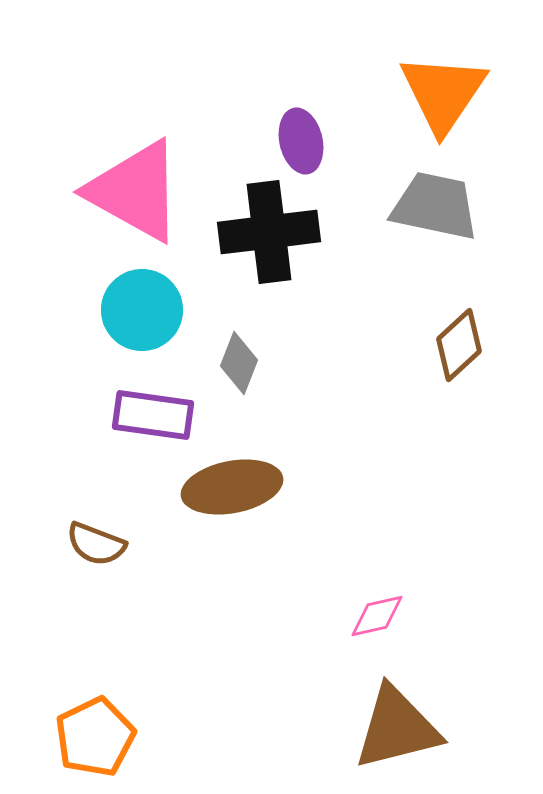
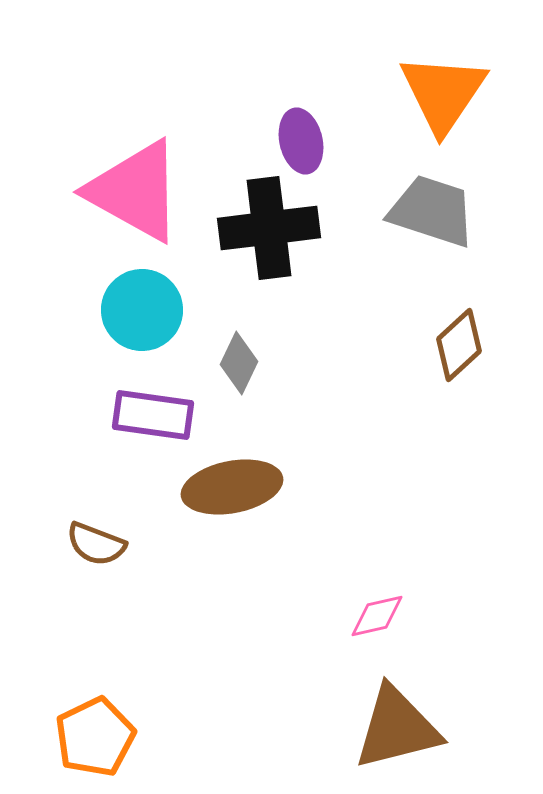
gray trapezoid: moved 3 px left, 5 px down; rotated 6 degrees clockwise
black cross: moved 4 px up
gray diamond: rotated 4 degrees clockwise
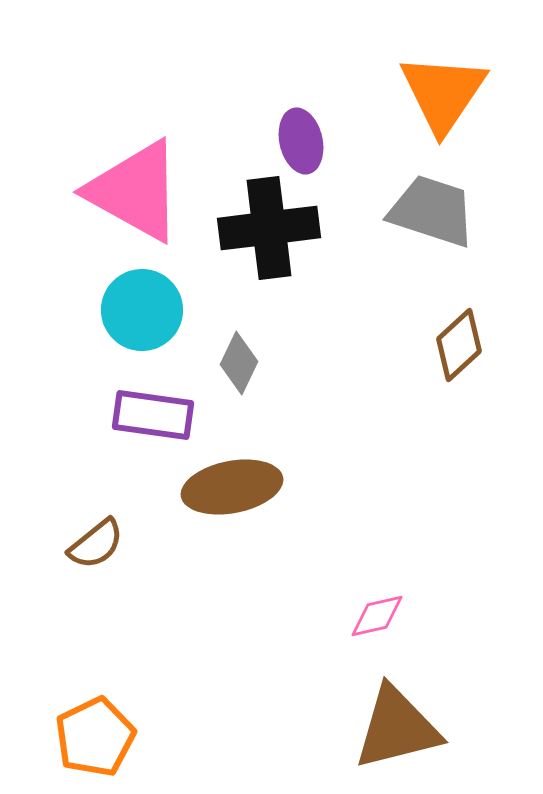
brown semicircle: rotated 60 degrees counterclockwise
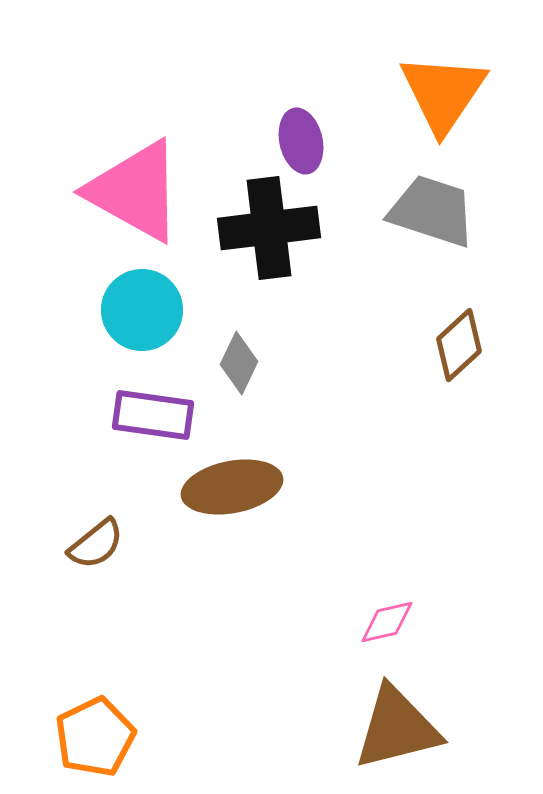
pink diamond: moved 10 px right, 6 px down
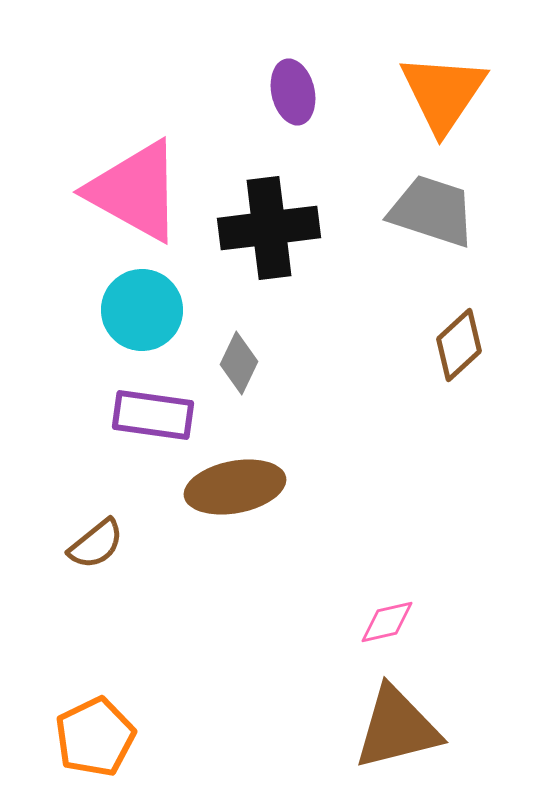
purple ellipse: moved 8 px left, 49 px up
brown ellipse: moved 3 px right
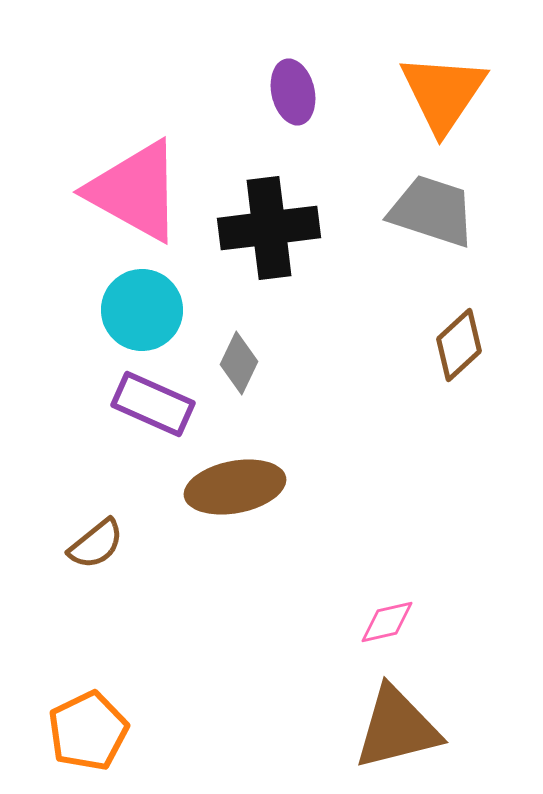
purple rectangle: moved 11 px up; rotated 16 degrees clockwise
orange pentagon: moved 7 px left, 6 px up
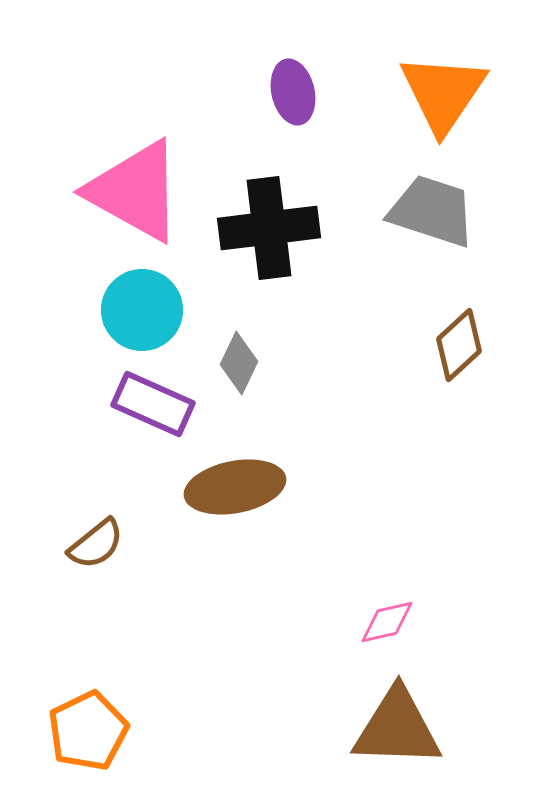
brown triangle: rotated 16 degrees clockwise
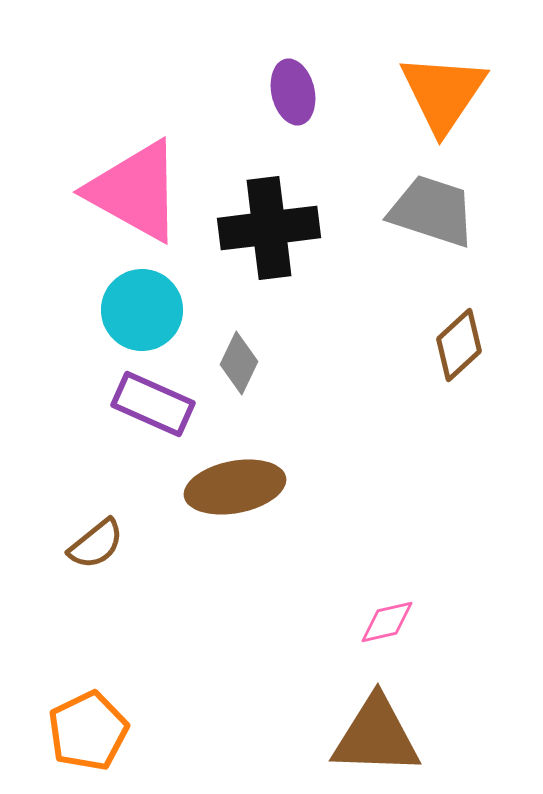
brown triangle: moved 21 px left, 8 px down
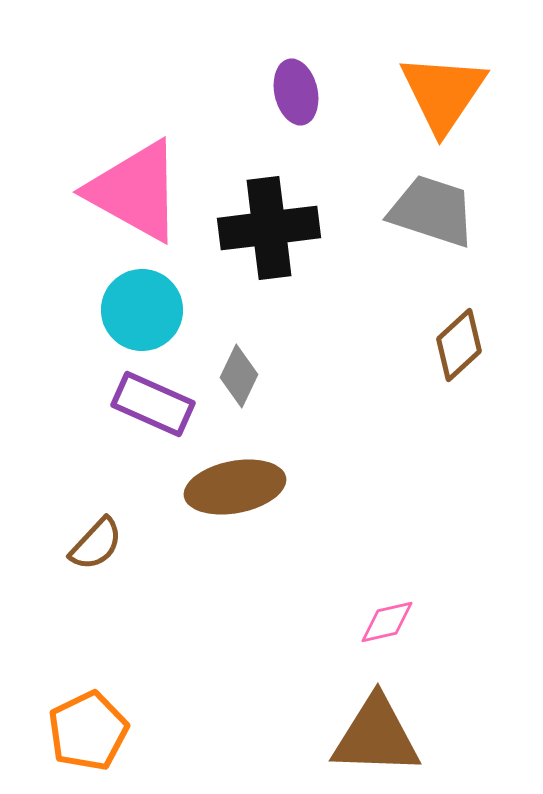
purple ellipse: moved 3 px right
gray diamond: moved 13 px down
brown semicircle: rotated 8 degrees counterclockwise
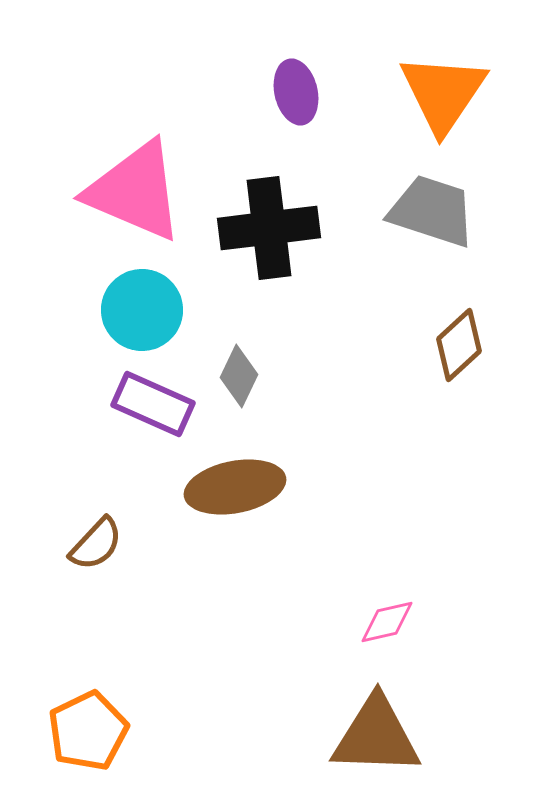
pink triangle: rotated 6 degrees counterclockwise
